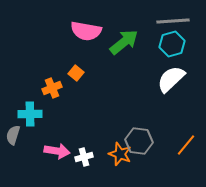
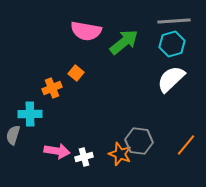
gray line: moved 1 px right
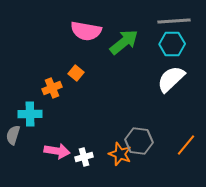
cyan hexagon: rotated 15 degrees clockwise
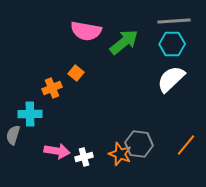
gray hexagon: moved 3 px down
